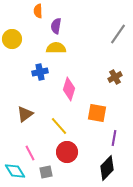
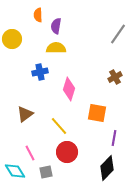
orange semicircle: moved 4 px down
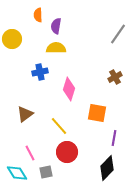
cyan diamond: moved 2 px right, 2 px down
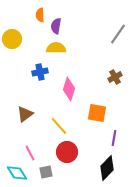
orange semicircle: moved 2 px right
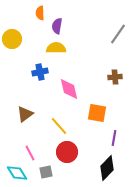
orange semicircle: moved 2 px up
purple semicircle: moved 1 px right
brown cross: rotated 24 degrees clockwise
pink diamond: rotated 30 degrees counterclockwise
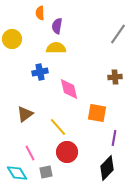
yellow line: moved 1 px left, 1 px down
